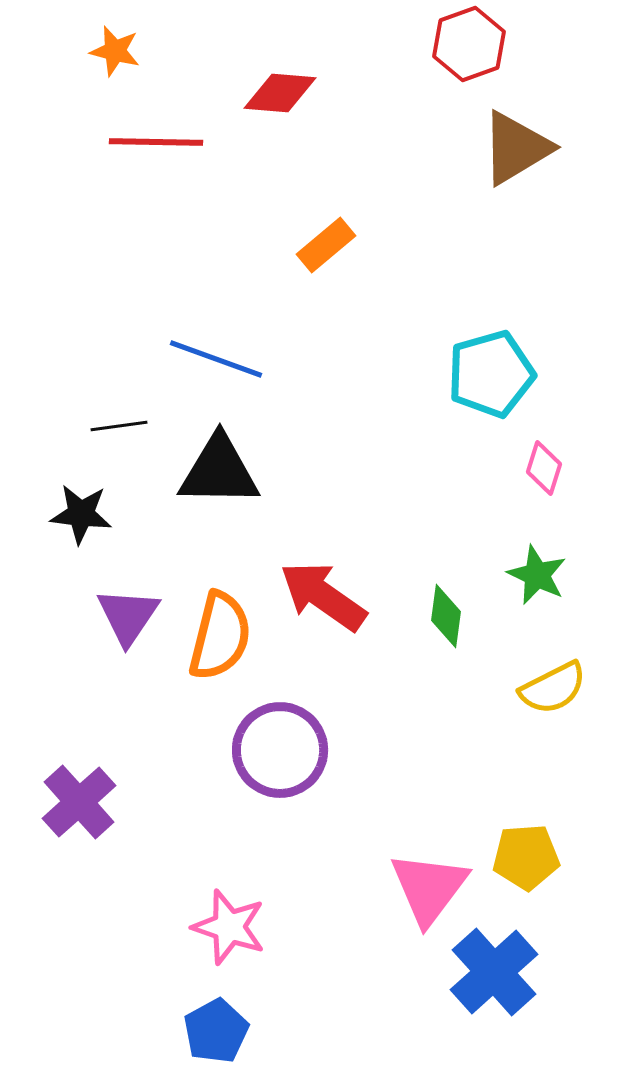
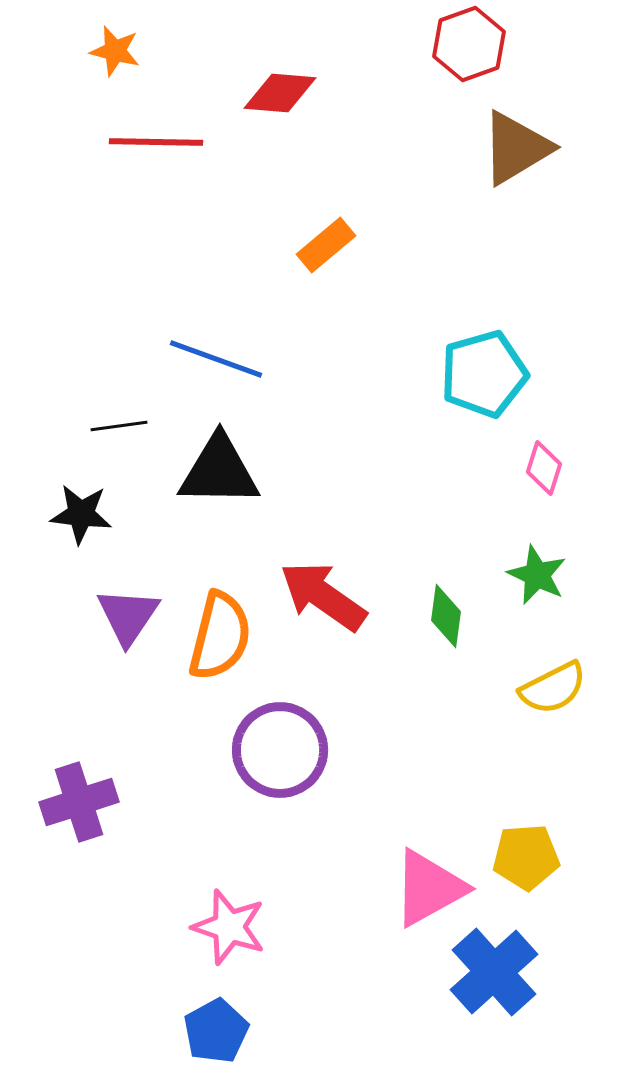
cyan pentagon: moved 7 px left
purple cross: rotated 24 degrees clockwise
pink triangle: rotated 24 degrees clockwise
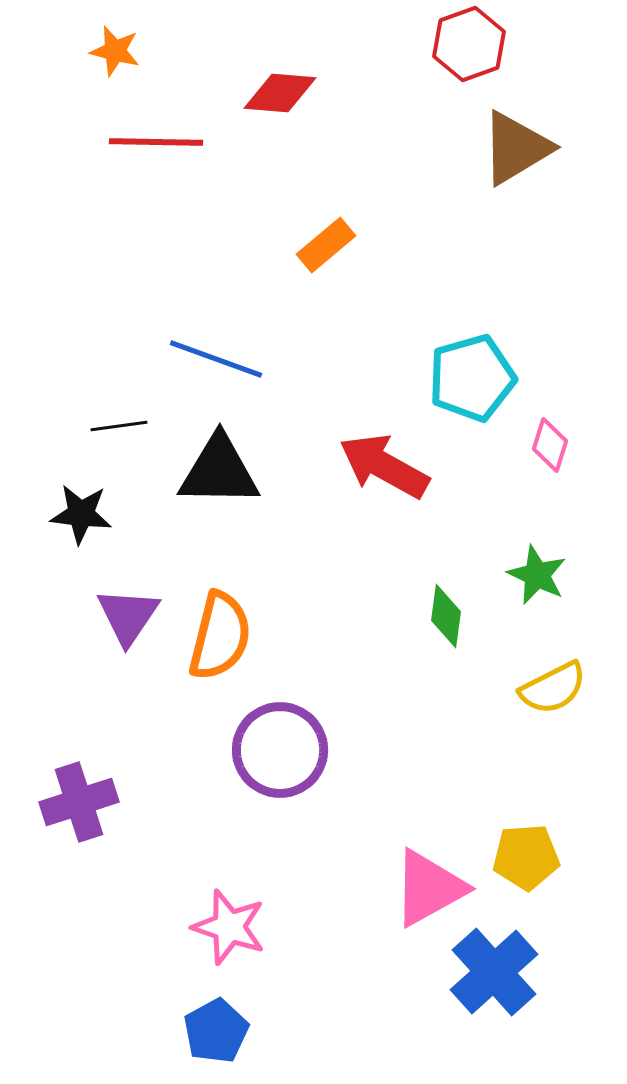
cyan pentagon: moved 12 px left, 4 px down
pink diamond: moved 6 px right, 23 px up
red arrow: moved 61 px right, 130 px up; rotated 6 degrees counterclockwise
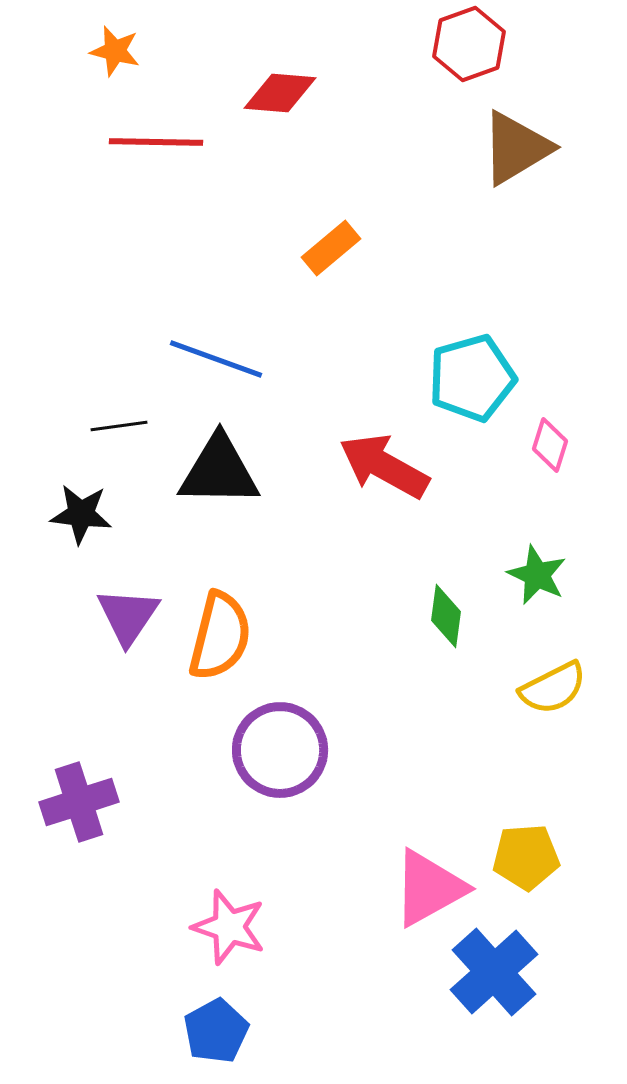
orange rectangle: moved 5 px right, 3 px down
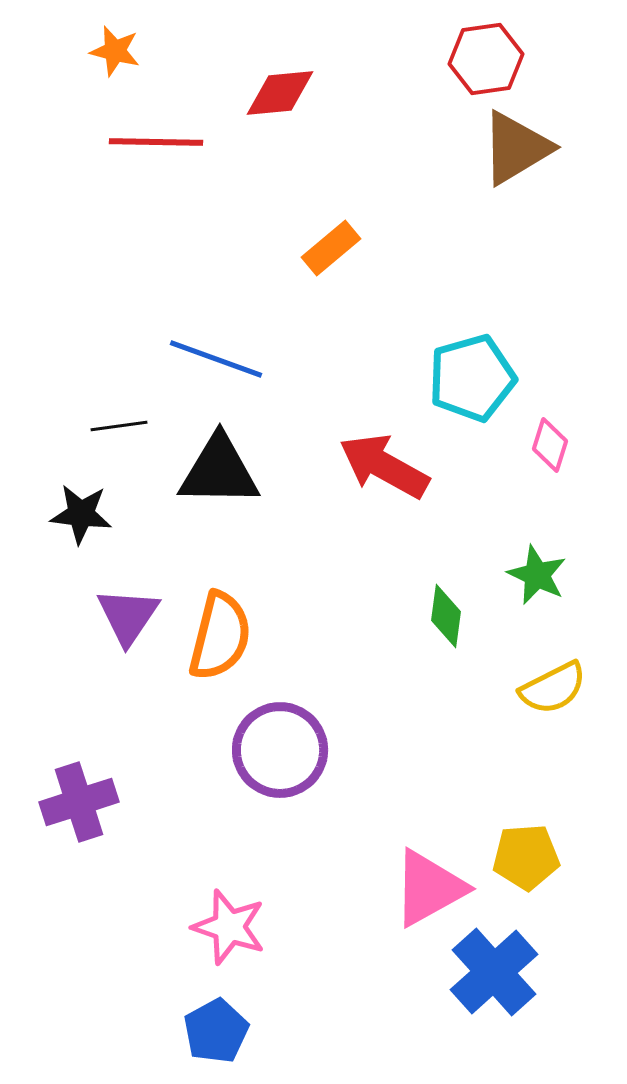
red hexagon: moved 17 px right, 15 px down; rotated 12 degrees clockwise
red diamond: rotated 10 degrees counterclockwise
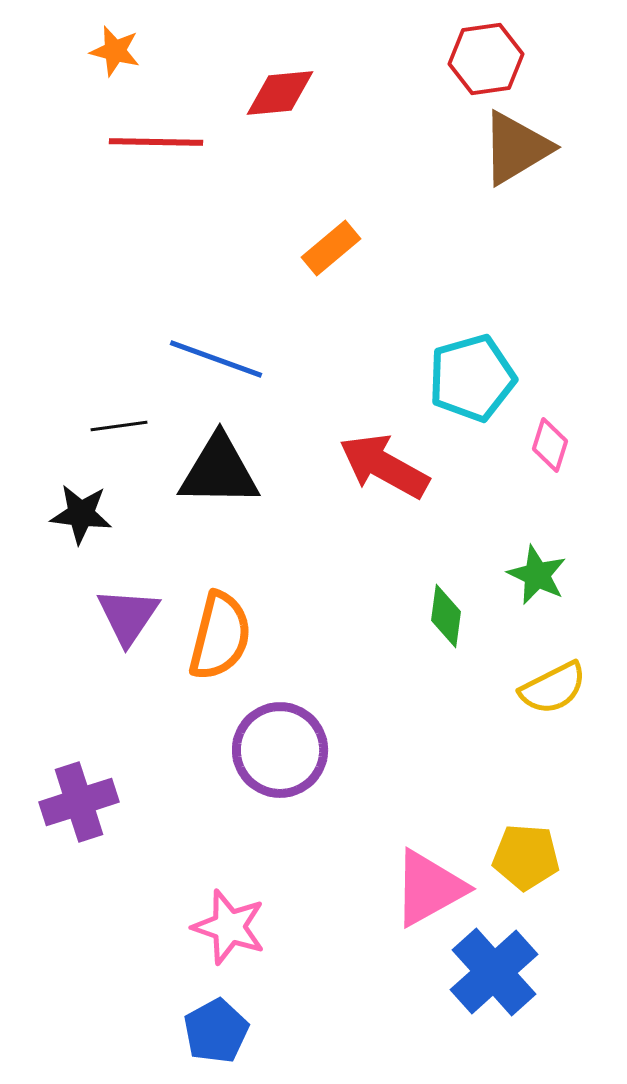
yellow pentagon: rotated 8 degrees clockwise
